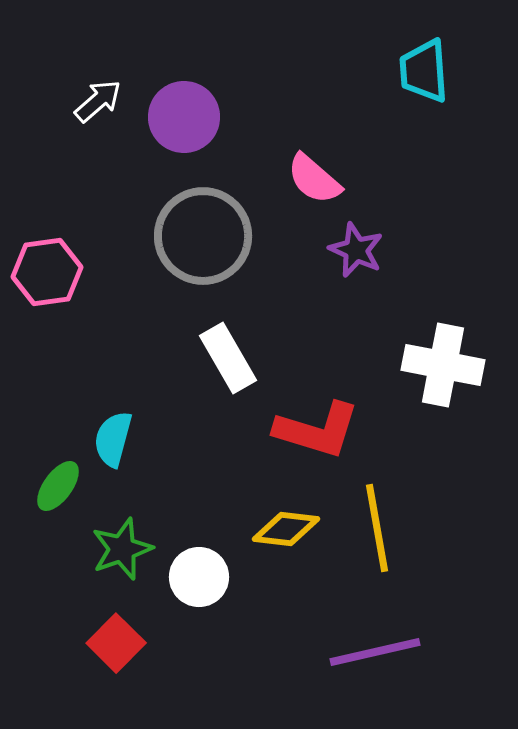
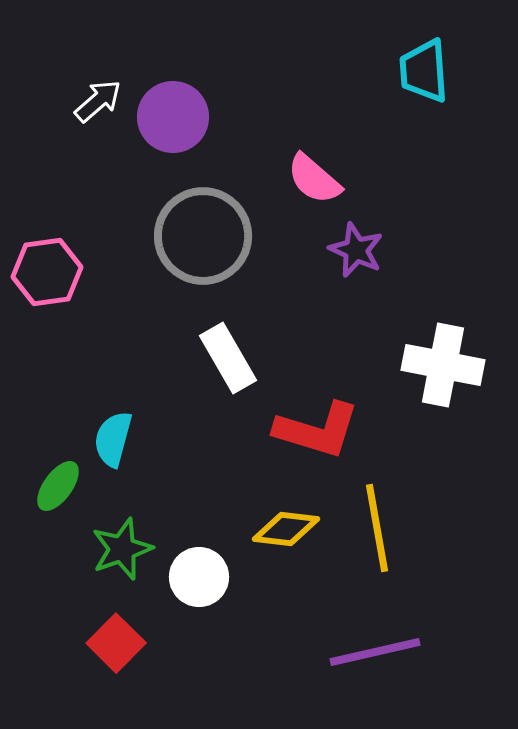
purple circle: moved 11 px left
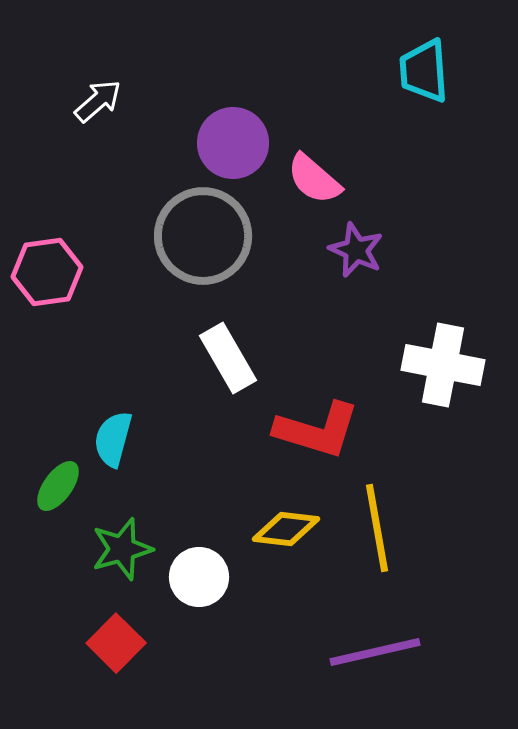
purple circle: moved 60 px right, 26 px down
green star: rotated 4 degrees clockwise
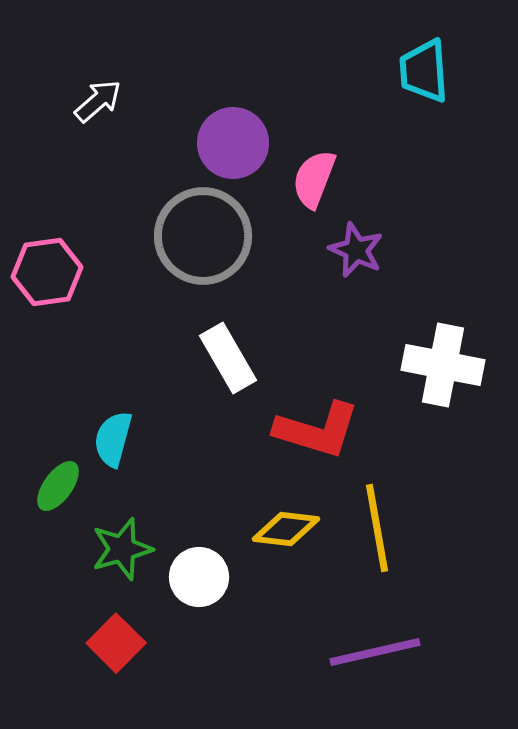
pink semicircle: rotated 70 degrees clockwise
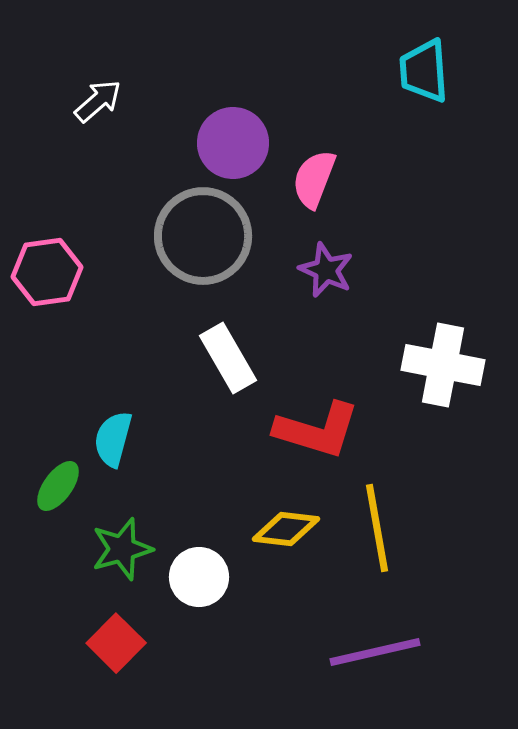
purple star: moved 30 px left, 20 px down
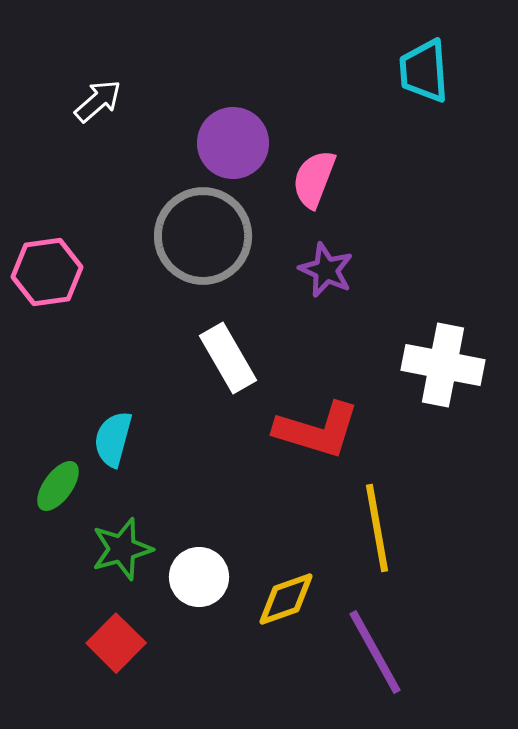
yellow diamond: moved 70 px down; rotated 26 degrees counterclockwise
purple line: rotated 74 degrees clockwise
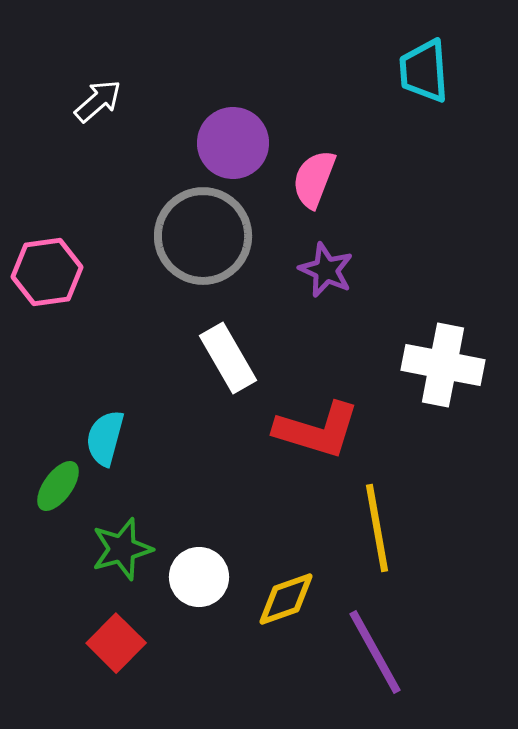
cyan semicircle: moved 8 px left, 1 px up
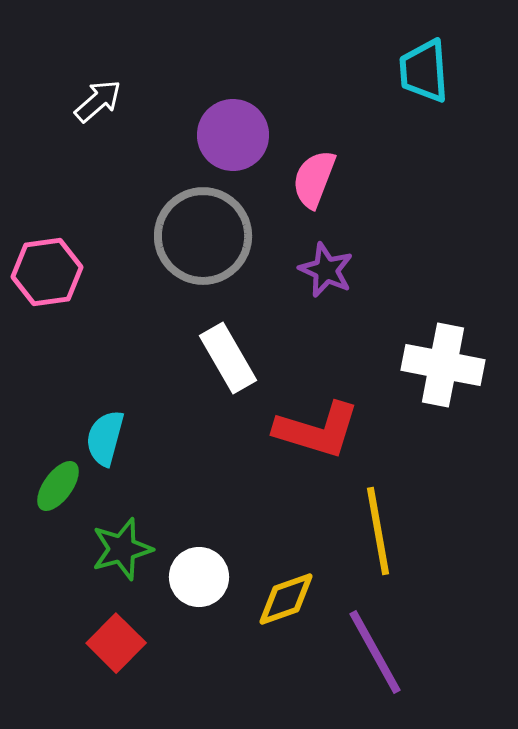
purple circle: moved 8 px up
yellow line: moved 1 px right, 3 px down
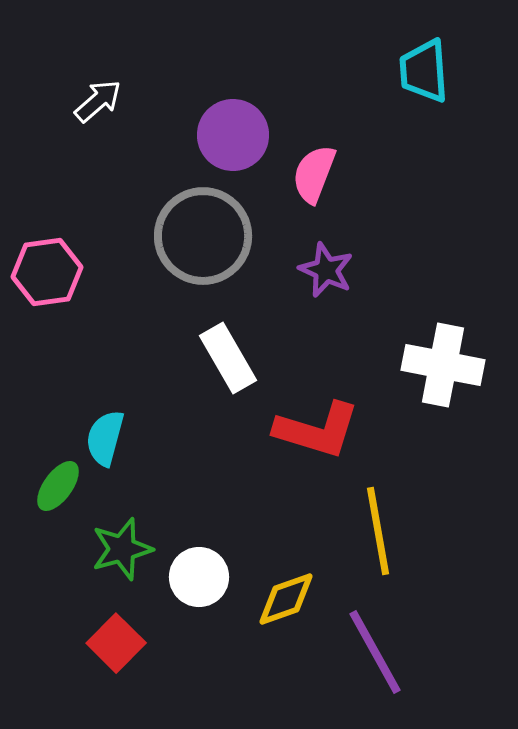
pink semicircle: moved 5 px up
